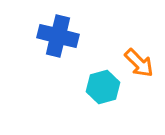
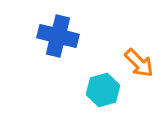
cyan hexagon: moved 3 px down
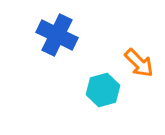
blue cross: moved 1 px left, 1 px up; rotated 12 degrees clockwise
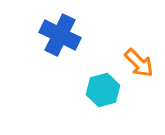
blue cross: moved 3 px right
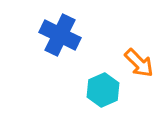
cyan hexagon: rotated 8 degrees counterclockwise
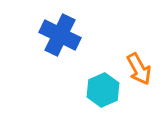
orange arrow: moved 6 px down; rotated 16 degrees clockwise
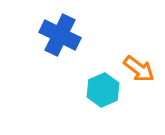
orange arrow: rotated 24 degrees counterclockwise
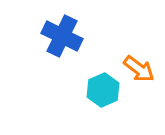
blue cross: moved 2 px right, 1 px down
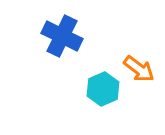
cyan hexagon: moved 1 px up
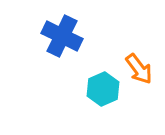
orange arrow: rotated 16 degrees clockwise
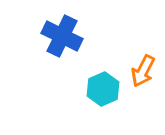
orange arrow: moved 4 px right, 2 px down; rotated 64 degrees clockwise
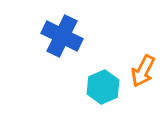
cyan hexagon: moved 2 px up
